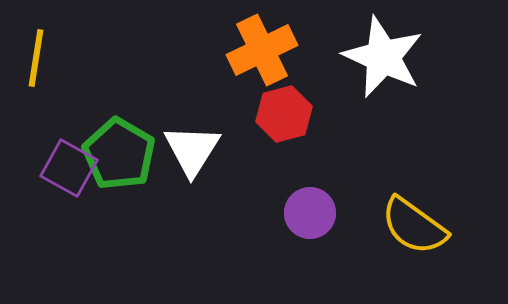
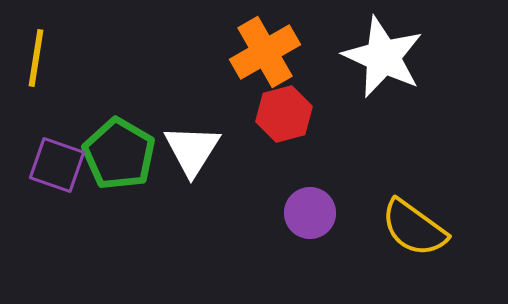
orange cross: moved 3 px right, 2 px down; rotated 4 degrees counterclockwise
purple square: moved 12 px left, 3 px up; rotated 10 degrees counterclockwise
yellow semicircle: moved 2 px down
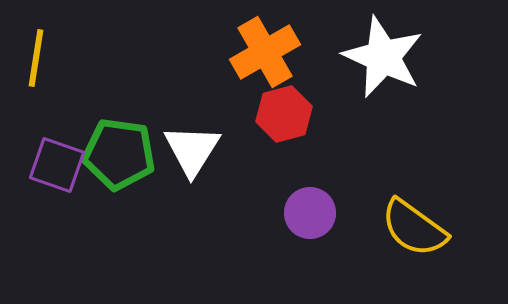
green pentagon: rotated 22 degrees counterclockwise
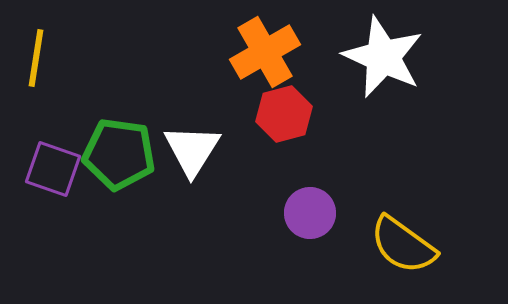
purple square: moved 4 px left, 4 px down
yellow semicircle: moved 11 px left, 17 px down
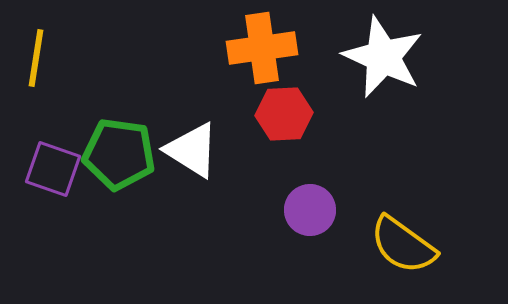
orange cross: moved 3 px left, 4 px up; rotated 22 degrees clockwise
red hexagon: rotated 12 degrees clockwise
white triangle: rotated 30 degrees counterclockwise
purple circle: moved 3 px up
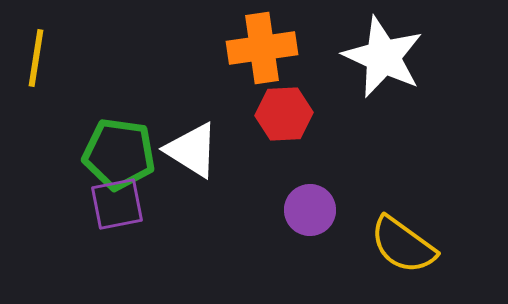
purple square: moved 64 px right, 35 px down; rotated 30 degrees counterclockwise
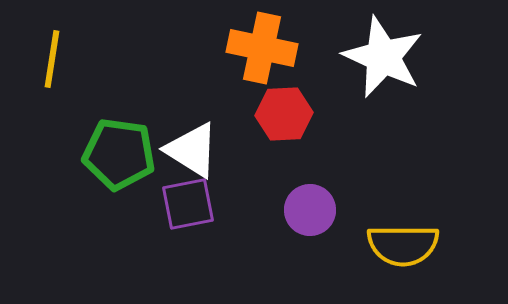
orange cross: rotated 20 degrees clockwise
yellow line: moved 16 px right, 1 px down
purple square: moved 71 px right
yellow semicircle: rotated 36 degrees counterclockwise
